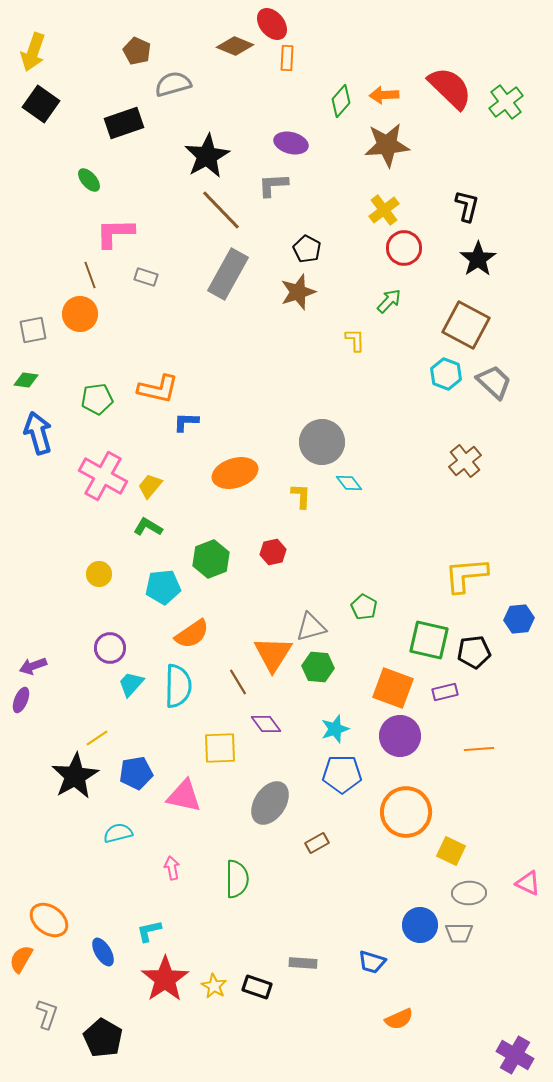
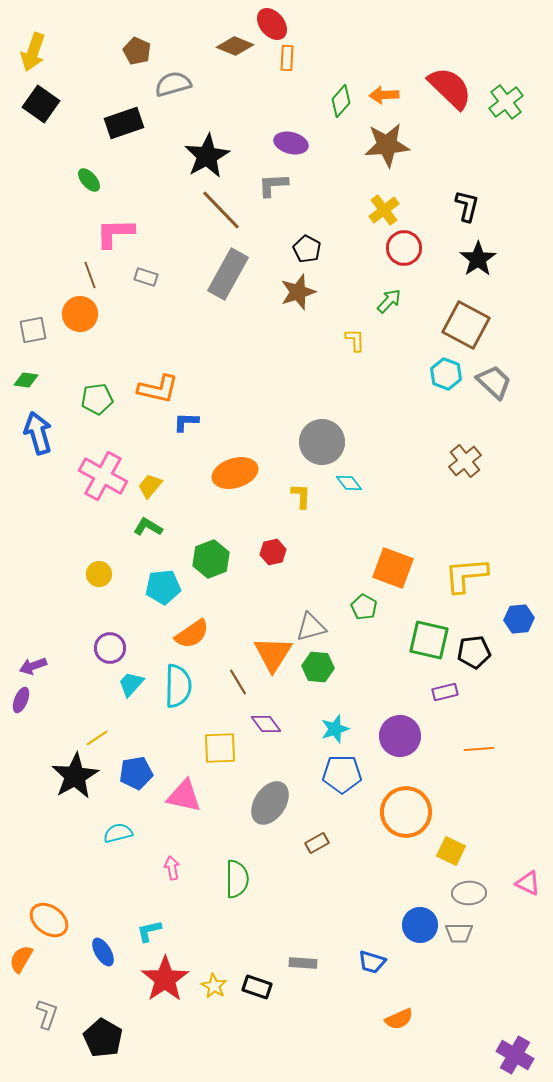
orange square at (393, 688): moved 120 px up
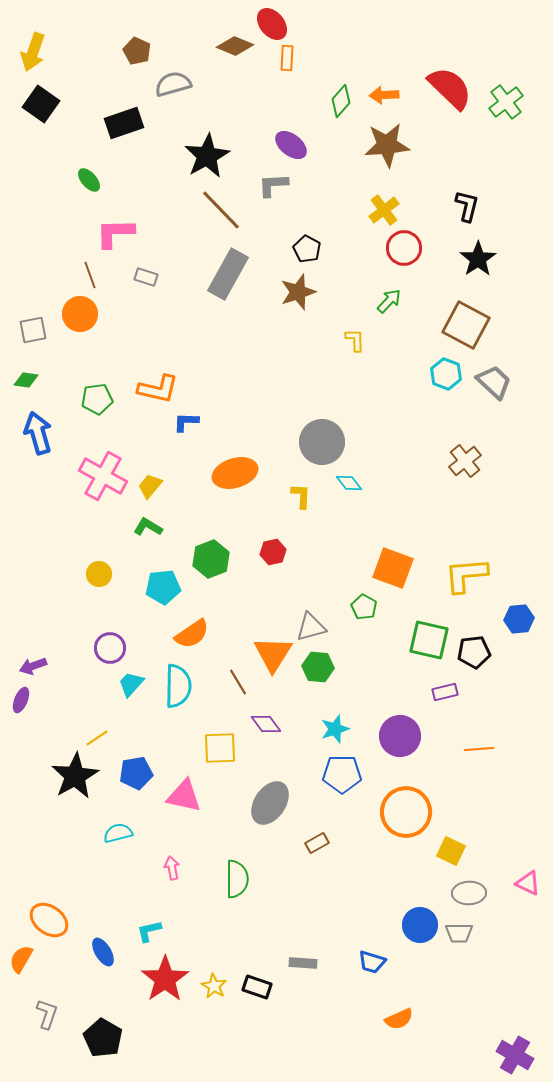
purple ellipse at (291, 143): moved 2 px down; rotated 24 degrees clockwise
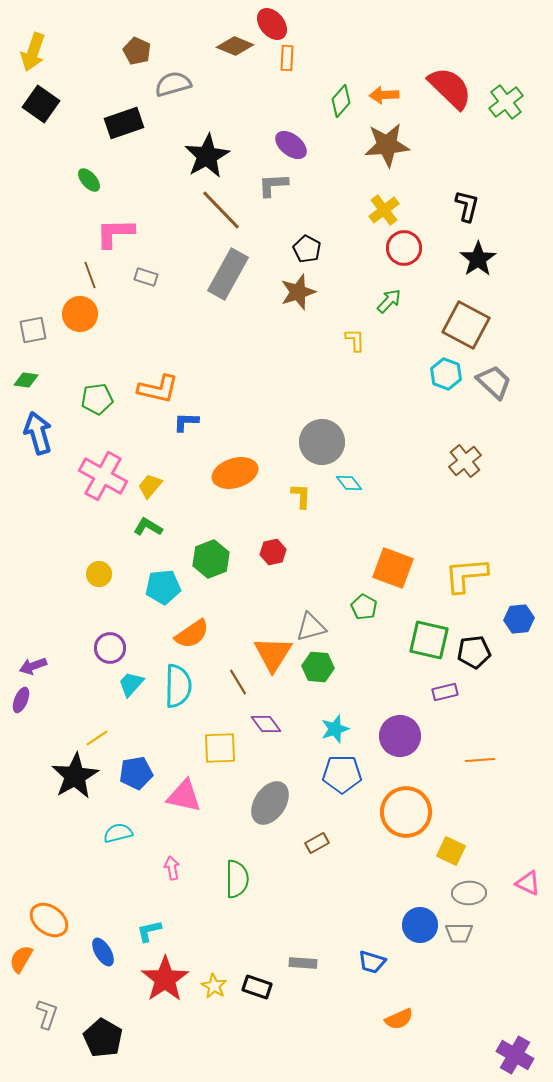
orange line at (479, 749): moved 1 px right, 11 px down
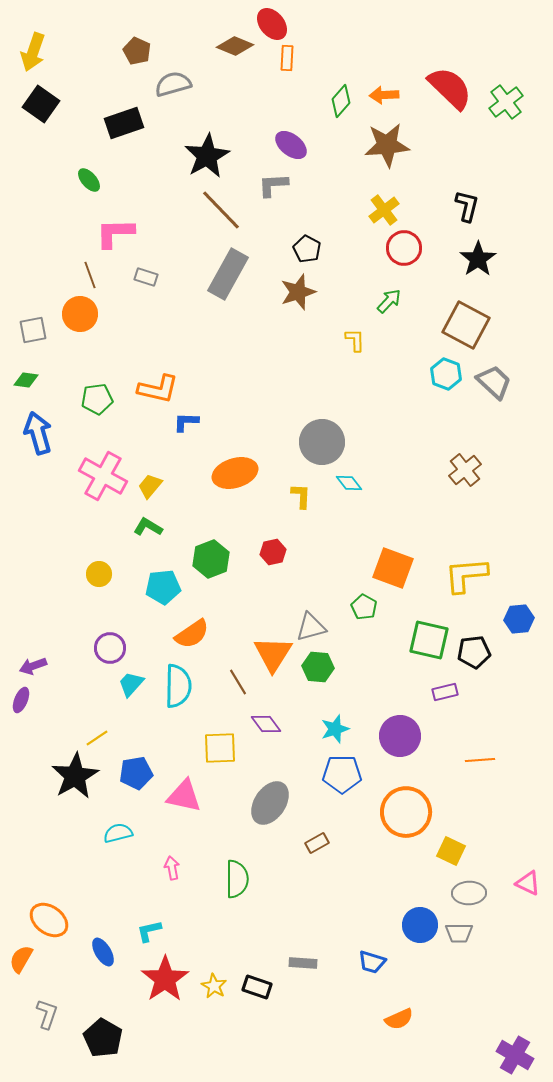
brown cross at (465, 461): moved 9 px down
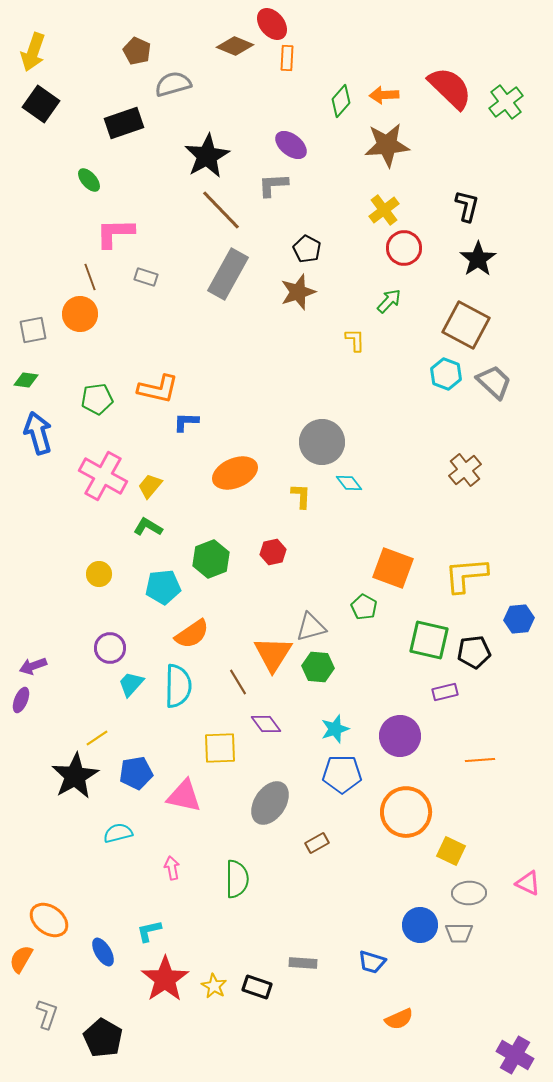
brown line at (90, 275): moved 2 px down
orange ellipse at (235, 473): rotated 6 degrees counterclockwise
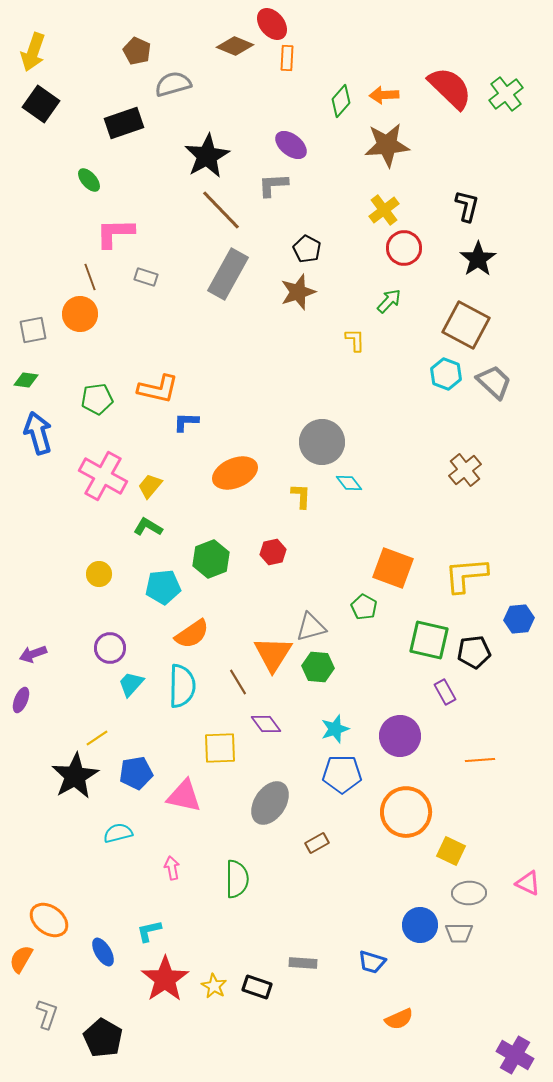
green cross at (506, 102): moved 8 px up
purple arrow at (33, 666): moved 12 px up
cyan semicircle at (178, 686): moved 4 px right
purple rectangle at (445, 692): rotated 75 degrees clockwise
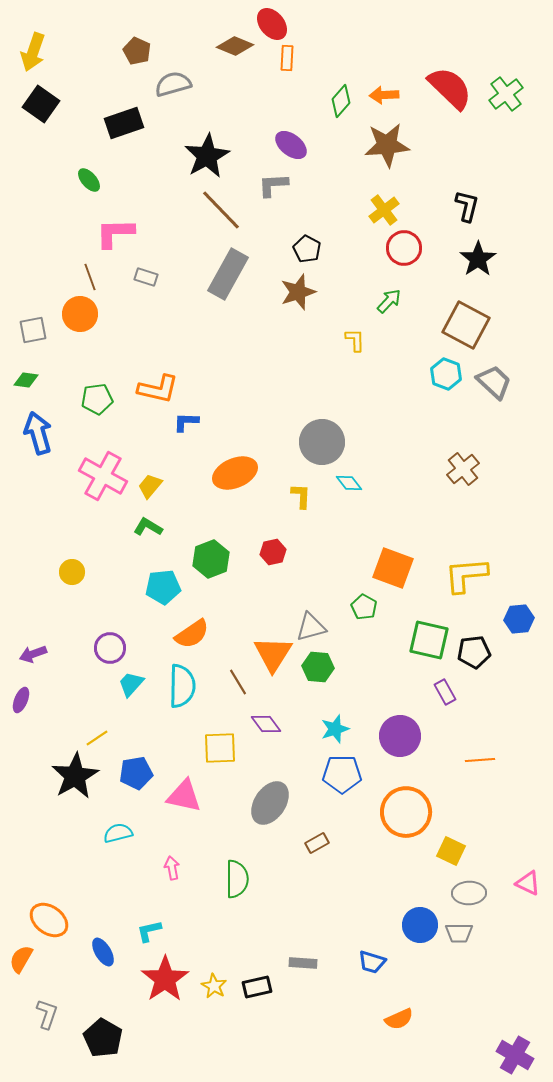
brown cross at (465, 470): moved 2 px left, 1 px up
yellow circle at (99, 574): moved 27 px left, 2 px up
black rectangle at (257, 987): rotated 32 degrees counterclockwise
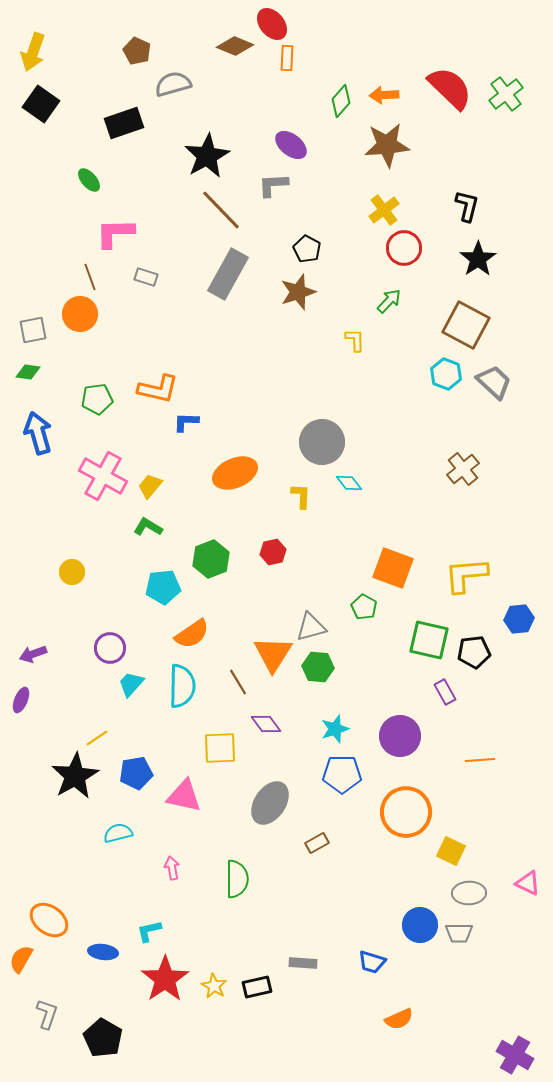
green diamond at (26, 380): moved 2 px right, 8 px up
blue ellipse at (103, 952): rotated 52 degrees counterclockwise
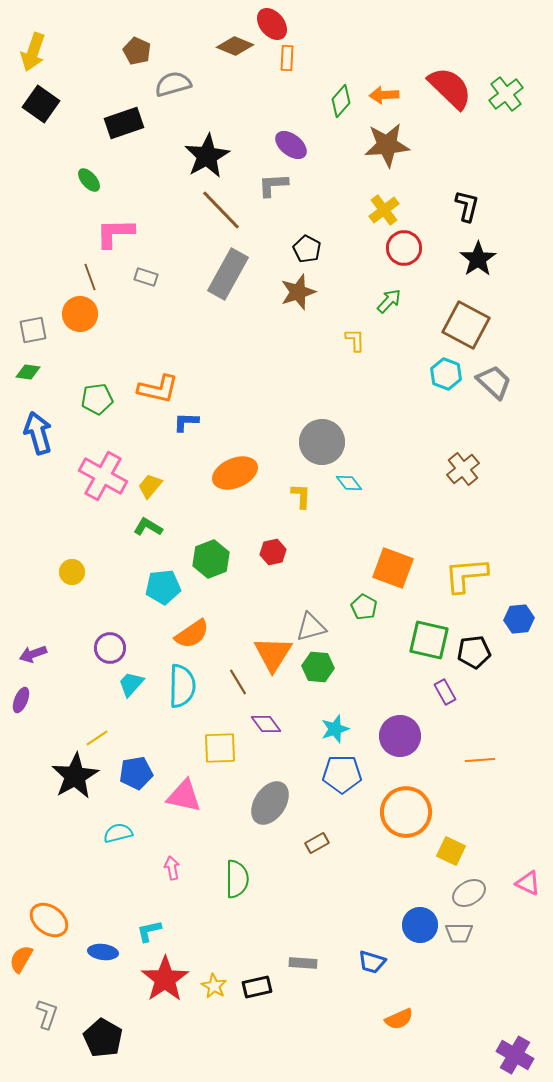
gray ellipse at (469, 893): rotated 28 degrees counterclockwise
